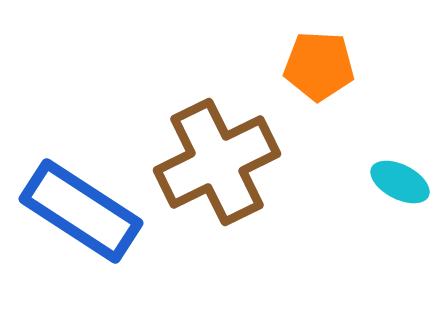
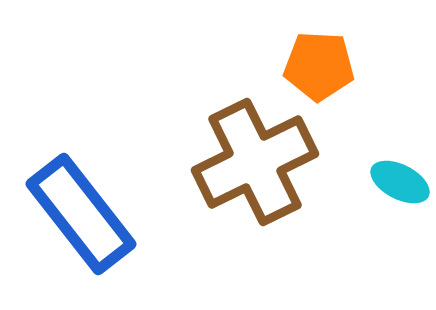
brown cross: moved 38 px right
blue rectangle: moved 3 px down; rotated 19 degrees clockwise
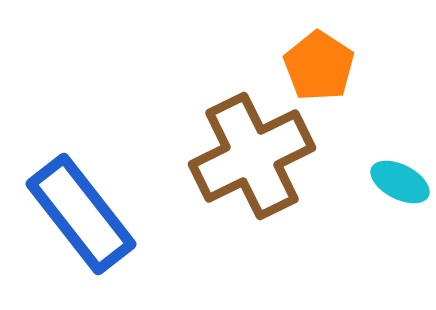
orange pentagon: rotated 30 degrees clockwise
brown cross: moved 3 px left, 6 px up
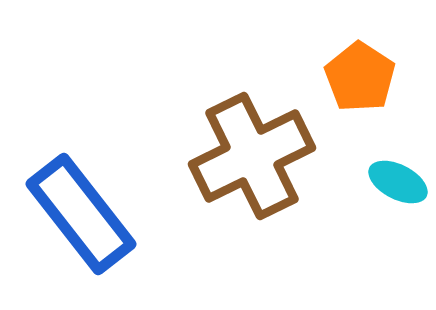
orange pentagon: moved 41 px right, 11 px down
cyan ellipse: moved 2 px left
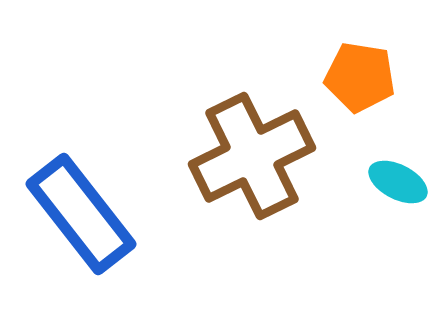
orange pentagon: rotated 24 degrees counterclockwise
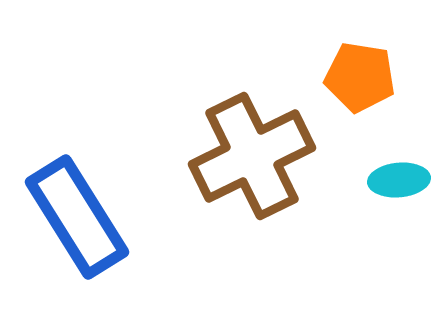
cyan ellipse: moved 1 px right, 2 px up; rotated 32 degrees counterclockwise
blue rectangle: moved 4 px left, 3 px down; rotated 6 degrees clockwise
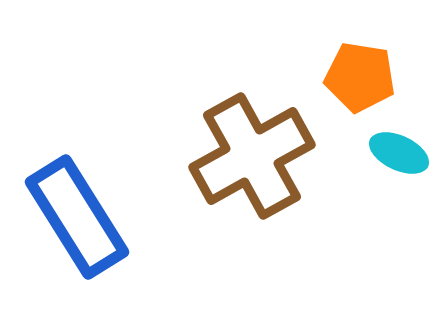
brown cross: rotated 3 degrees counterclockwise
cyan ellipse: moved 27 px up; rotated 30 degrees clockwise
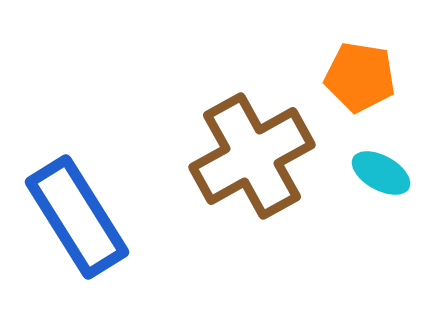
cyan ellipse: moved 18 px left, 20 px down; rotated 4 degrees clockwise
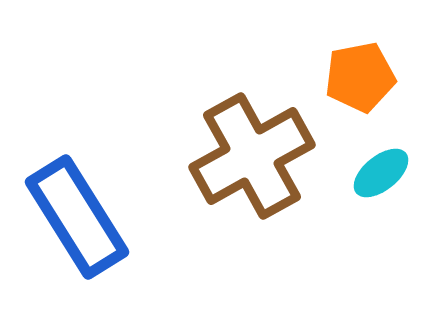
orange pentagon: rotated 20 degrees counterclockwise
cyan ellipse: rotated 68 degrees counterclockwise
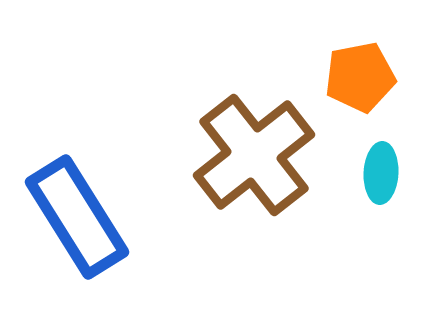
brown cross: moved 2 px right, 1 px up; rotated 9 degrees counterclockwise
cyan ellipse: rotated 48 degrees counterclockwise
